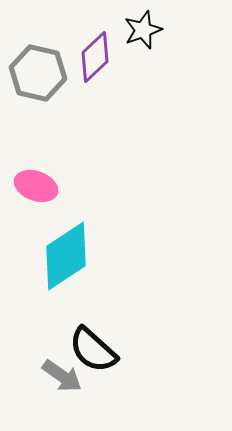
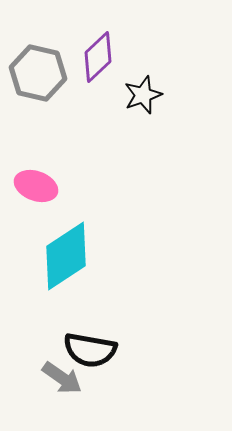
black star: moved 65 px down
purple diamond: moved 3 px right
black semicircle: moved 3 px left; rotated 32 degrees counterclockwise
gray arrow: moved 2 px down
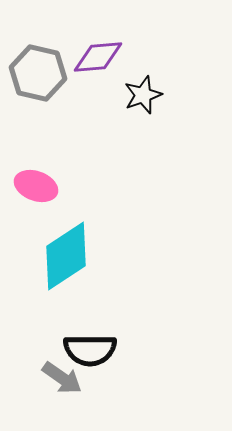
purple diamond: rotated 39 degrees clockwise
black semicircle: rotated 10 degrees counterclockwise
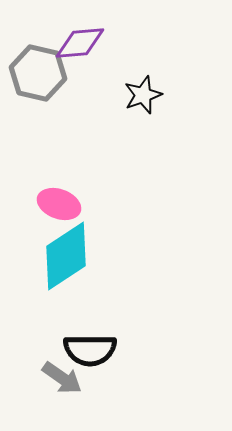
purple diamond: moved 18 px left, 14 px up
pink ellipse: moved 23 px right, 18 px down
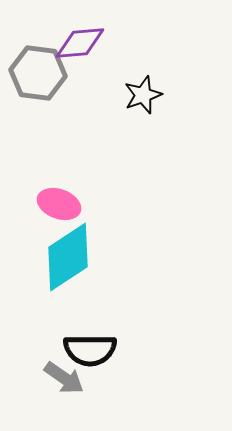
gray hexagon: rotated 6 degrees counterclockwise
cyan diamond: moved 2 px right, 1 px down
gray arrow: moved 2 px right
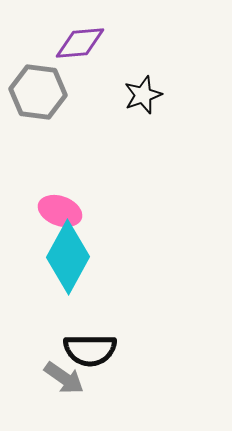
gray hexagon: moved 19 px down
pink ellipse: moved 1 px right, 7 px down
cyan diamond: rotated 28 degrees counterclockwise
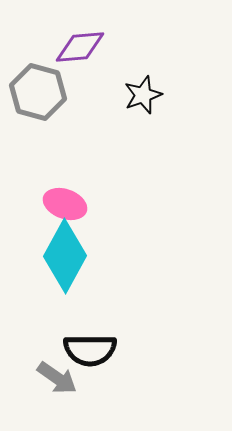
purple diamond: moved 4 px down
gray hexagon: rotated 8 degrees clockwise
pink ellipse: moved 5 px right, 7 px up
cyan diamond: moved 3 px left, 1 px up
gray arrow: moved 7 px left
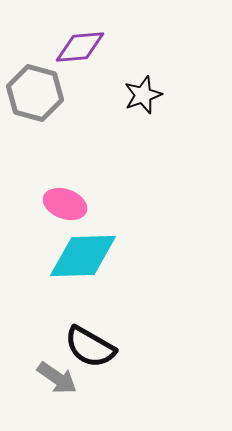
gray hexagon: moved 3 px left, 1 px down
cyan diamond: moved 18 px right; rotated 60 degrees clockwise
black semicircle: moved 3 px up; rotated 30 degrees clockwise
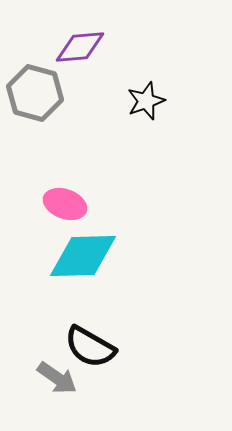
black star: moved 3 px right, 6 px down
